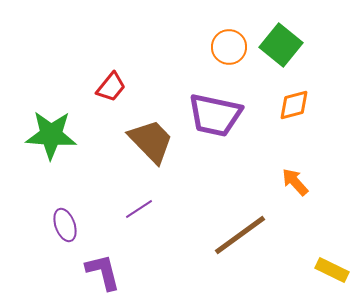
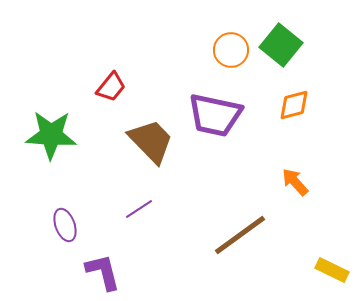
orange circle: moved 2 px right, 3 px down
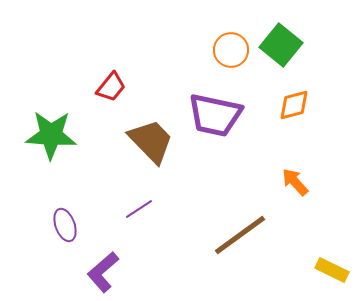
purple L-shape: rotated 117 degrees counterclockwise
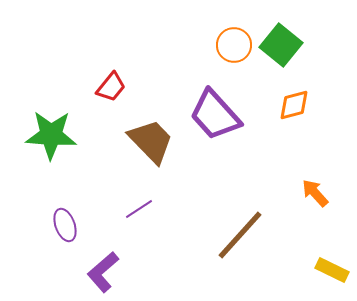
orange circle: moved 3 px right, 5 px up
purple trapezoid: rotated 36 degrees clockwise
orange arrow: moved 20 px right, 11 px down
brown line: rotated 12 degrees counterclockwise
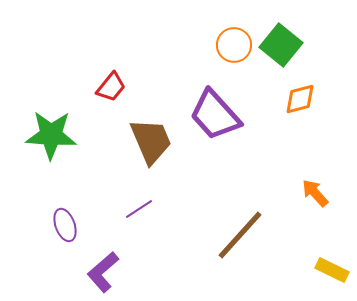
orange diamond: moved 6 px right, 6 px up
brown trapezoid: rotated 21 degrees clockwise
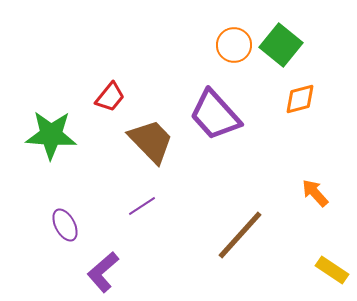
red trapezoid: moved 1 px left, 10 px down
brown trapezoid: rotated 21 degrees counterclockwise
purple line: moved 3 px right, 3 px up
purple ellipse: rotated 8 degrees counterclockwise
yellow rectangle: rotated 8 degrees clockwise
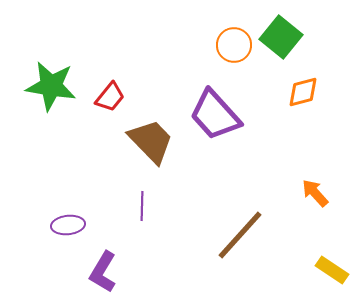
green square: moved 8 px up
orange diamond: moved 3 px right, 7 px up
green star: moved 49 px up; rotated 6 degrees clockwise
purple line: rotated 56 degrees counterclockwise
purple ellipse: moved 3 px right; rotated 68 degrees counterclockwise
purple L-shape: rotated 18 degrees counterclockwise
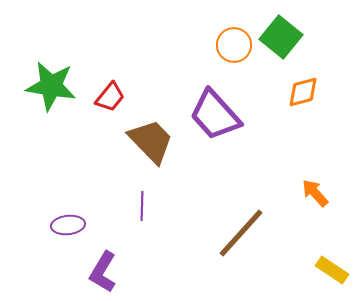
brown line: moved 1 px right, 2 px up
